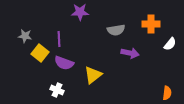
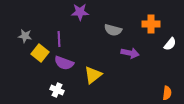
gray semicircle: moved 3 px left; rotated 24 degrees clockwise
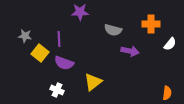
purple arrow: moved 2 px up
yellow triangle: moved 7 px down
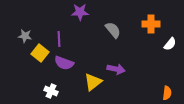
gray semicircle: rotated 144 degrees counterclockwise
purple arrow: moved 14 px left, 18 px down
white cross: moved 6 px left, 1 px down
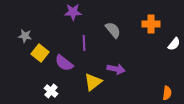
purple star: moved 7 px left
purple line: moved 25 px right, 4 px down
white semicircle: moved 4 px right
purple semicircle: rotated 18 degrees clockwise
white cross: rotated 16 degrees clockwise
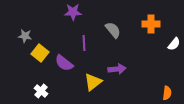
purple arrow: moved 1 px right; rotated 18 degrees counterclockwise
white cross: moved 10 px left
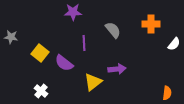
gray star: moved 14 px left, 1 px down
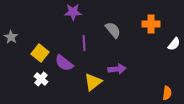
gray star: rotated 24 degrees clockwise
white cross: moved 12 px up
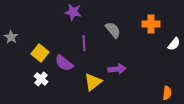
purple star: rotated 12 degrees clockwise
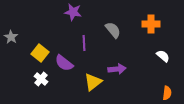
white semicircle: moved 11 px left, 12 px down; rotated 88 degrees counterclockwise
